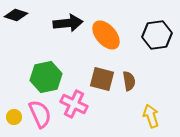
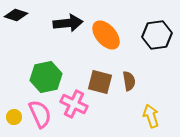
brown square: moved 2 px left, 3 px down
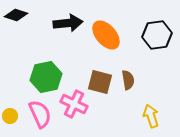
brown semicircle: moved 1 px left, 1 px up
yellow circle: moved 4 px left, 1 px up
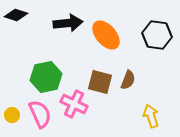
black hexagon: rotated 16 degrees clockwise
brown semicircle: rotated 30 degrees clockwise
yellow circle: moved 2 px right, 1 px up
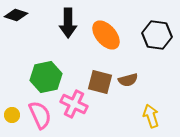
black arrow: rotated 96 degrees clockwise
brown semicircle: rotated 54 degrees clockwise
pink semicircle: moved 1 px down
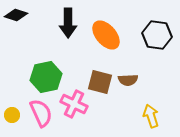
brown semicircle: rotated 12 degrees clockwise
pink semicircle: moved 1 px right, 2 px up
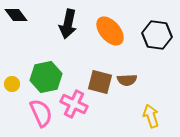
black diamond: rotated 35 degrees clockwise
black arrow: moved 1 px down; rotated 12 degrees clockwise
orange ellipse: moved 4 px right, 4 px up
brown semicircle: moved 1 px left
yellow circle: moved 31 px up
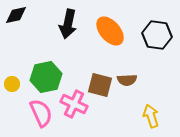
black diamond: rotated 65 degrees counterclockwise
brown square: moved 3 px down
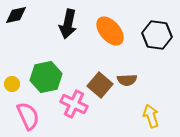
brown square: rotated 25 degrees clockwise
pink semicircle: moved 13 px left, 3 px down
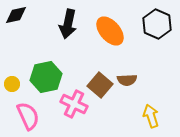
black hexagon: moved 11 px up; rotated 16 degrees clockwise
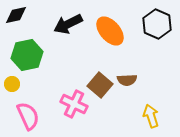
black arrow: rotated 52 degrees clockwise
green hexagon: moved 19 px left, 22 px up
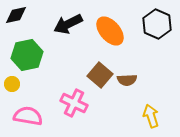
brown square: moved 10 px up
pink cross: moved 1 px up
pink semicircle: rotated 56 degrees counterclockwise
